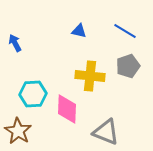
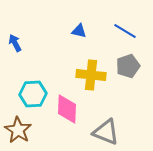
yellow cross: moved 1 px right, 1 px up
brown star: moved 1 px up
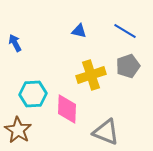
yellow cross: rotated 24 degrees counterclockwise
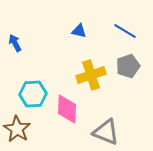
brown star: moved 1 px left, 1 px up
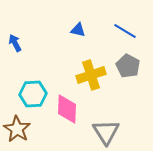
blue triangle: moved 1 px left, 1 px up
gray pentagon: rotated 25 degrees counterclockwise
gray triangle: rotated 36 degrees clockwise
